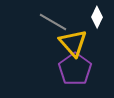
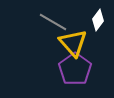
white diamond: moved 1 px right, 3 px down; rotated 10 degrees clockwise
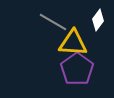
yellow triangle: rotated 44 degrees counterclockwise
purple pentagon: moved 2 px right
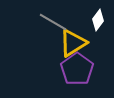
yellow triangle: rotated 36 degrees counterclockwise
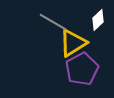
white diamond: rotated 10 degrees clockwise
purple pentagon: moved 5 px right; rotated 8 degrees clockwise
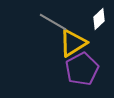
white diamond: moved 1 px right, 1 px up
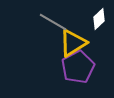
purple pentagon: moved 4 px left, 2 px up
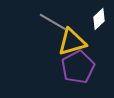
yellow triangle: moved 1 px left, 1 px up; rotated 16 degrees clockwise
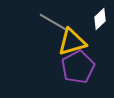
white diamond: moved 1 px right
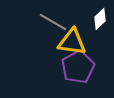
yellow triangle: rotated 24 degrees clockwise
